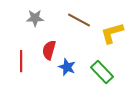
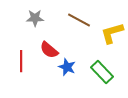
red semicircle: rotated 66 degrees counterclockwise
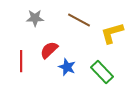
red semicircle: rotated 96 degrees clockwise
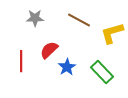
blue star: rotated 18 degrees clockwise
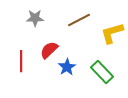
brown line: rotated 55 degrees counterclockwise
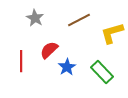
gray star: rotated 30 degrees clockwise
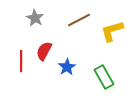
yellow L-shape: moved 2 px up
red semicircle: moved 5 px left, 1 px down; rotated 18 degrees counterclockwise
green rectangle: moved 2 px right, 5 px down; rotated 15 degrees clockwise
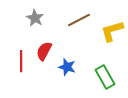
blue star: rotated 24 degrees counterclockwise
green rectangle: moved 1 px right
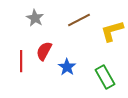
blue star: rotated 18 degrees clockwise
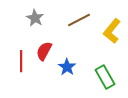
yellow L-shape: rotated 35 degrees counterclockwise
